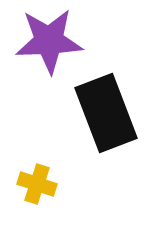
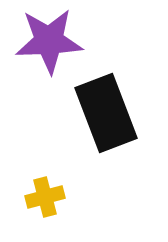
yellow cross: moved 8 px right, 13 px down; rotated 33 degrees counterclockwise
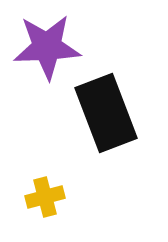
purple star: moved 2 px left, 6 px down
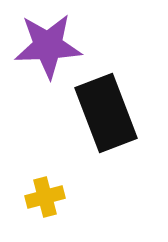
purple star: moved 1 px right, 1 px up
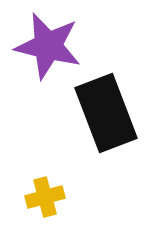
purple star: rotated 16 degrees clockwise
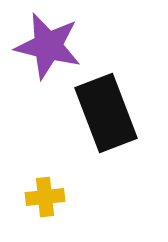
yellow cross: rotated 9 degrees clockwise
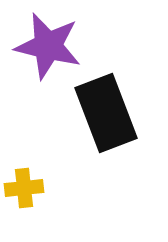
yellow cross: moved 21 px left, 9 px up
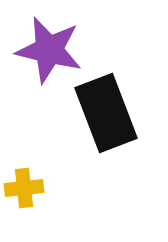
purple star: moved 1 px right, 4 px down
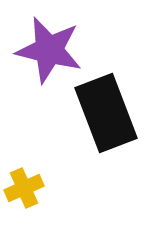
yellow cross: rotated 18 degrees counterclockwise
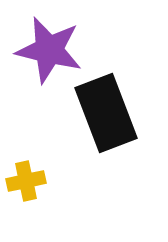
yellow cross: moved 2 px right, 7 px up; rotated 12 degrees clockwise
